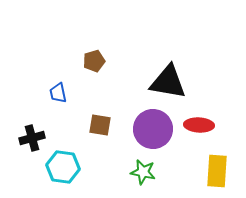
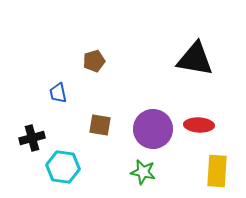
black triangle: moved 27 px right, 23 px up
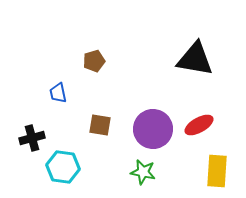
red ellipse: rotated 32 degrees counterclockwise
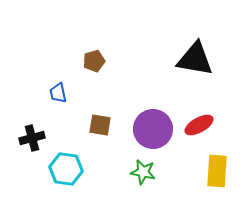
cyan hexagon: moved 3 px right, 2 px down
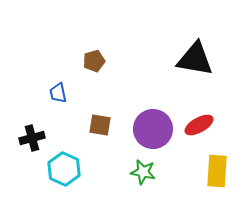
cyan hexagon: moved 2 px left; rotated 16 degrees clockwise
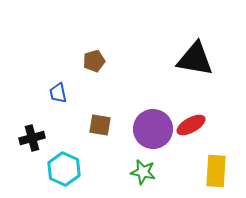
red ellipse: moved 8 px left
yellow rectangle: moved 1 px left
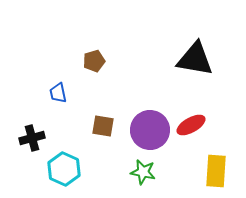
brown square: moved 3 px right, 1 px down
purple circle: moved 3 px left, 1 px down
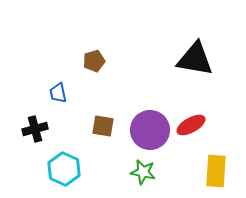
black cross: moved 3 px right, 9 px up
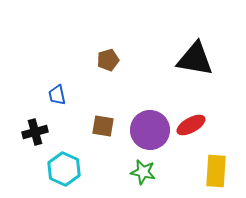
brown pentagon: moved 14 px right, 1 px up
blue trapezoid: moved 1 px left, 2 px down
black cross: moved 3 px down
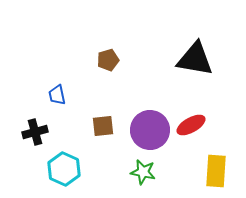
brown square: rotated 15 degrees counterclockwise
